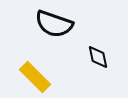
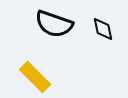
black diamond: moved 5 px right, 28 px up
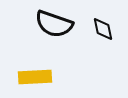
yellow rectangle: rotated 48 degrees counterclockwise
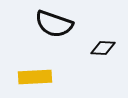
black diamond: moved 19 px down; rotated 75 degrees counterclockwise
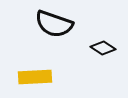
black diamond: rotated 30 degrees clockwise
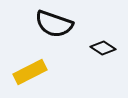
yellow rectangle: moved 5 px left, 5 px up; rotated 24 degrees counterclockwise
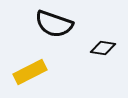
black diamond: rotated 25 degrees counterclockwise
